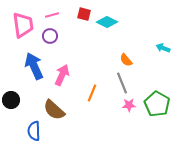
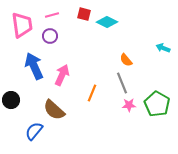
pink trapezoid: moved 1 px left
blue semicircle: rotated 42 degrees clockwise
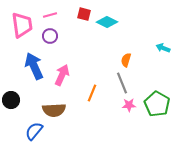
pink line: moved 2 px left
orange semicircle: rotated 56 degrees clockwise
brown semicircle: rotated 45 degrees counterclockwise
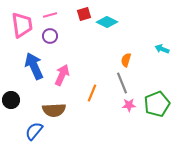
red square: rotated 32 degrees counterclockwise
cyan arrow: moved 1 px left, 1 px down
green pentagon: rotated 20 degrees clockwise
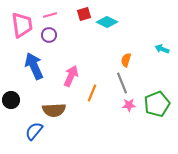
purple circle: moved 1 px left, 1 px up
pink arrow: moved 9 px right, 1 px down
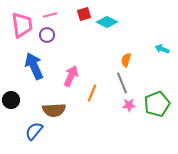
purple circle: moved 2 px left
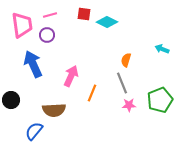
red square: rotated 24 degrees clockwise
blue arrow: moved 1 px left, 2 px up
green pentagon: moved 3 px right, 4 px up
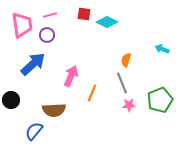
blue arrow: rotated 72 degrees clockwise
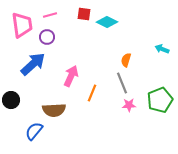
purple circle: moved 2 px down
